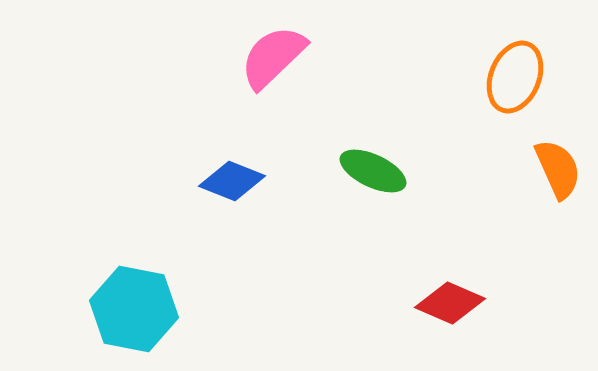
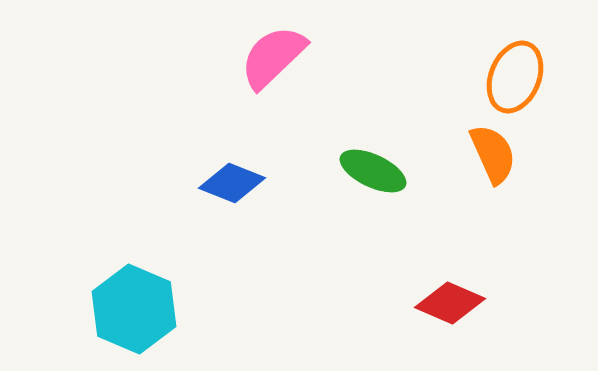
orange semicircle: moved 65 px left, 15 px up
blue diamond: moved 2 px down
cyan hexagon: rotated 12 degrees clockwise
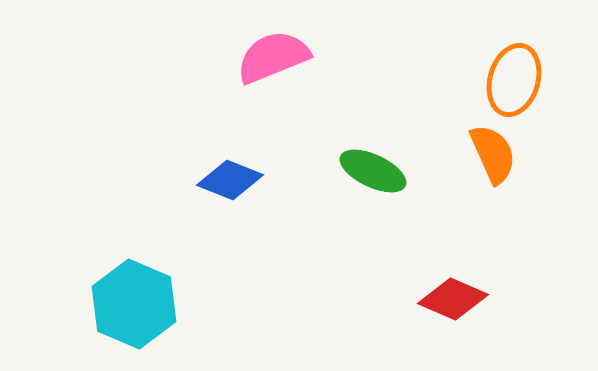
pink semicircle: rotated 22 degrees clockwise
orange ellipse: moved 1 px left, 3 px down; rotated 6 degrees counterclockwise
blue diamond: moved 2 px left, 3 px up
red diamond: moved 3 px right, 4 px up
cyan hexagon: moved 5 px up
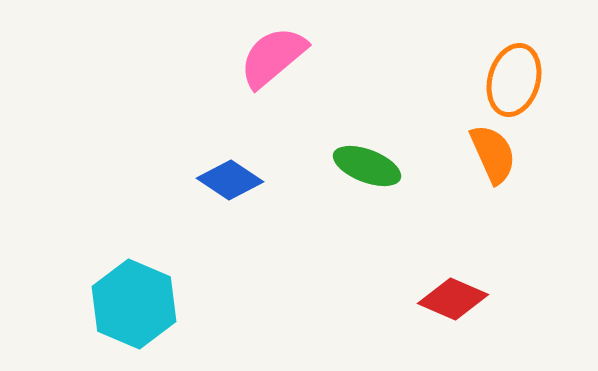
pink semicircle: rotated 18 degrees counterclockwise
green ellipse: moved 6 px left, 5 px up; rotated 4 degrees counterclockwise
blue diamond: rotated 12 degrees clockwise
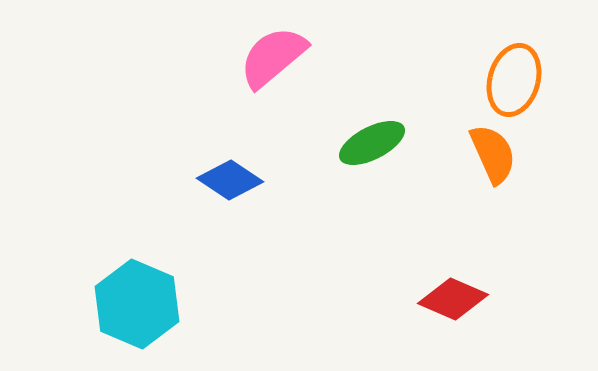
green ellipse: moved 5 px right, 23 px up; rotated 48 degrees counterclockwise
cyan hexagon: moved 3 px right
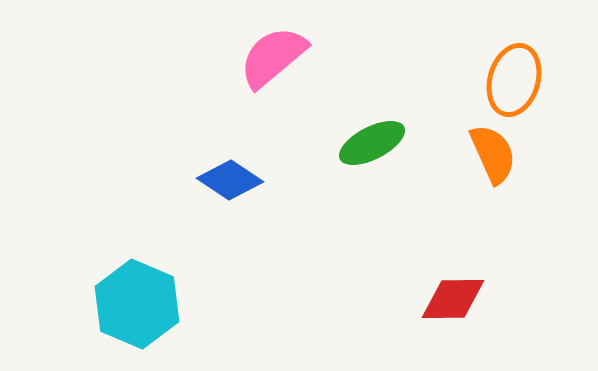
red diamond: rotated 24 degrees counterclockwise
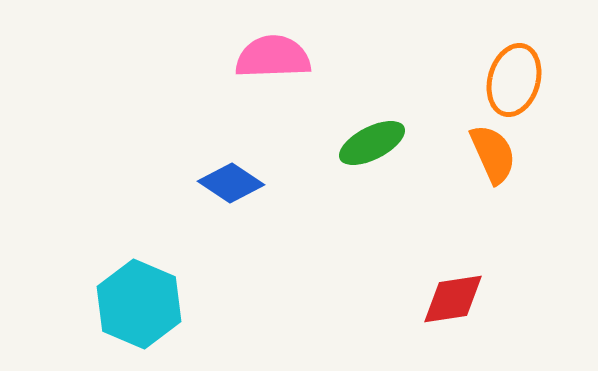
pink semicircle: rotated 38 degrees clockwise
blue diamond: moved 1 px right, 3 px down
red diamond: rotated 8 degrees counterclockwise
cyan hexagon: moved 2 px right
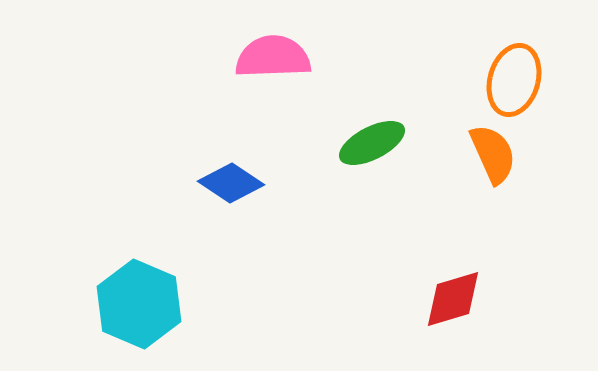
red diamond: rotated 8 degrees counterclockwise
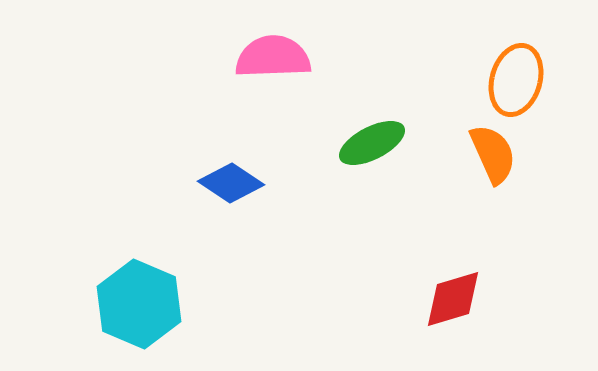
orange ellipse: moved 2 px right
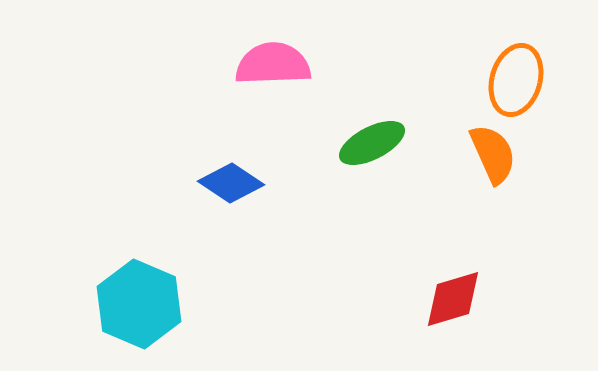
pink semicircle: moved 7 px down
